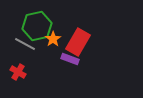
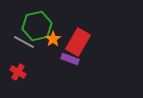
gray line: moved 1 px left, 2 px up
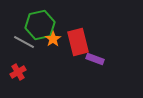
green hexagon: moved 3 px right, 1 px up
red rectangle: rotated 44 degrees counterclockwise
purple rectangle: moved 25 px right
red cross: rotated 28 degrees clockwise
